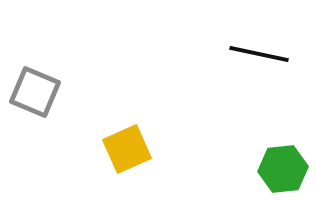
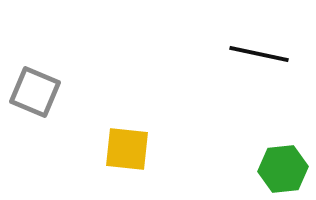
yellow square: rotated 30 degrees clockwise
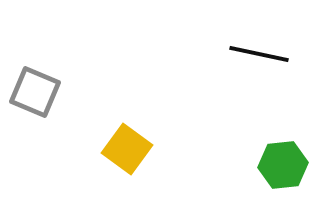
yellow square: rotated 30 degrees clockwise
green hexagon: moved 4 px up
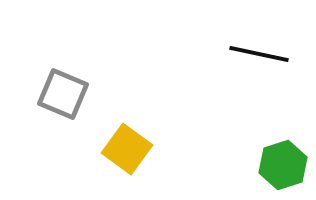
gray square: moved 28 px right, 2 px down
green hexagon: rotated 12 degrees counterclockwise
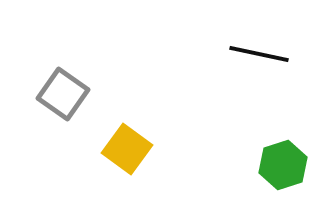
gray square: rotated 12 degrees clockwise
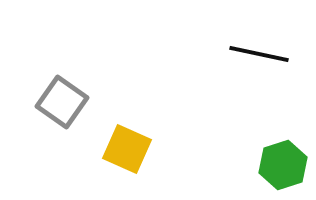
gray square: moved 1 px left, 8 px down
yellow square: rotated 12 degrees counterclockwise
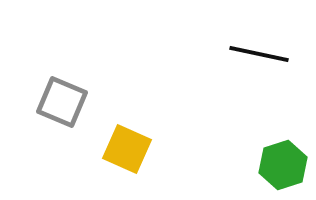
gray square: rotated 12 degrees counterclockwise
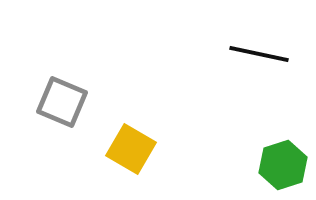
yellow square: moved 4 px right; rotated 6 degrees clockwise
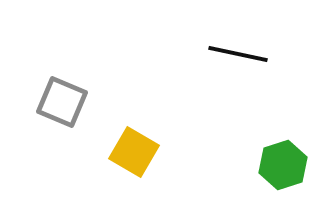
black line: moved 21 px left
yellow square: moved 3 px right, 3 px down
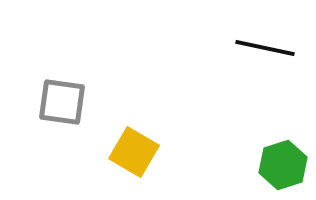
black line: moved 27 px right, 6 px up
gray square: rotated 15 degrees counterclockwise
